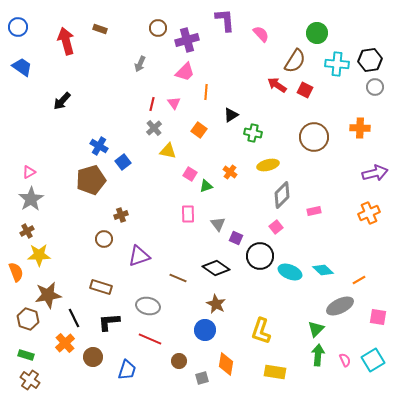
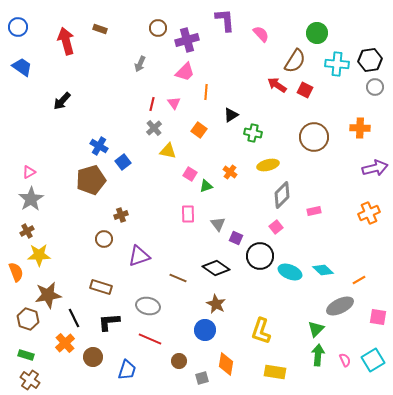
purple arrow at (375, 173): moved 5 px up
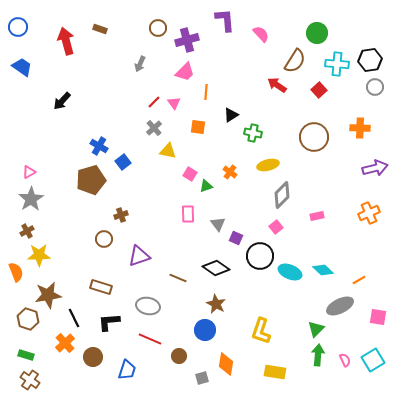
red square at (305, 90): moved 14 px right; rotated 21 degrees clockwise
red line at (152, 104): moved 2 px right, 2 px up; rotated 32 degrees clockwise
orange square at (199, 130): moved 1 px left, 3 px up; rotated 28 degrees counterclockwise
pink rectangle at (314, 211): moved 3 px right, 5 px down
brown circle at (179, 361): moved 5 px up
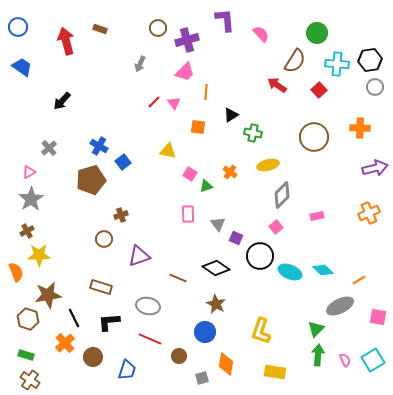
gray cross at (154, 128): moved 105 px left, 20 px down
blue circle at (205, 330): moved 2 px down
